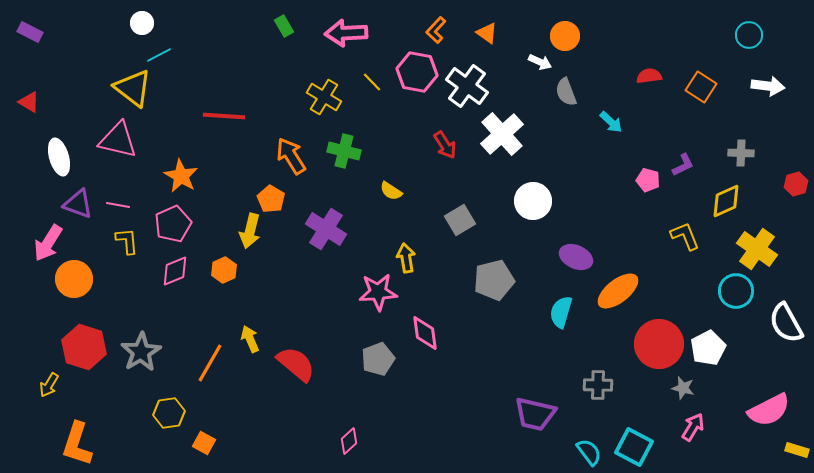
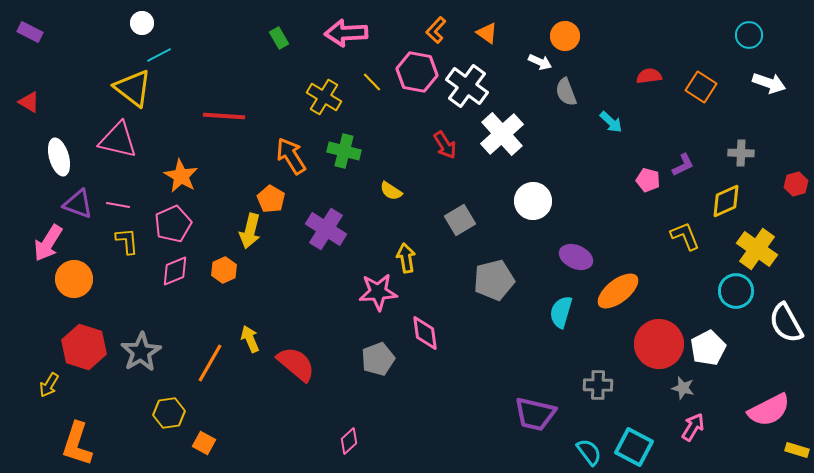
green rectangle at (284, 26): moved 5 px left, 12 px down
white arrow at (768, 86): moved 1 px right, 3 px up; rotated 12 degrees clockwise
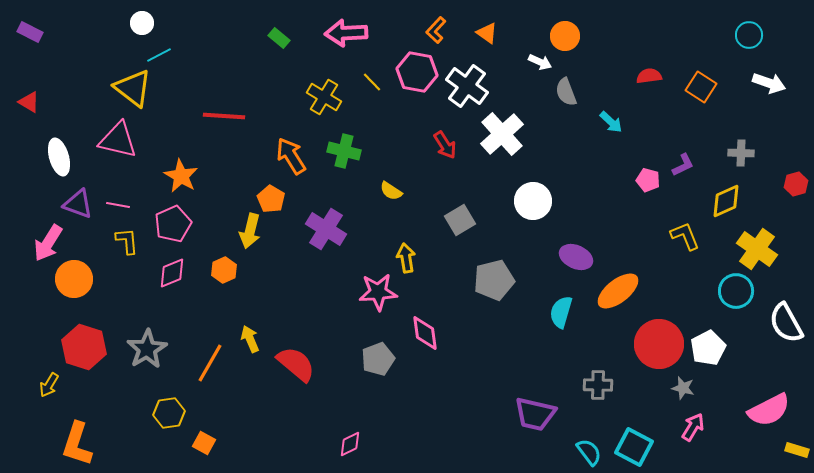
green rectangle at (279, 38): rotated 20 degrees counterclockwise
pink diamond at (175, 271): moved 3 px left, 2 px down
gray star at (141, 352): moved 6 px right, 3 px up
pink diamond at (349, 441): moved 1 px right, 3 px down; rotated 16 degrees clockwise
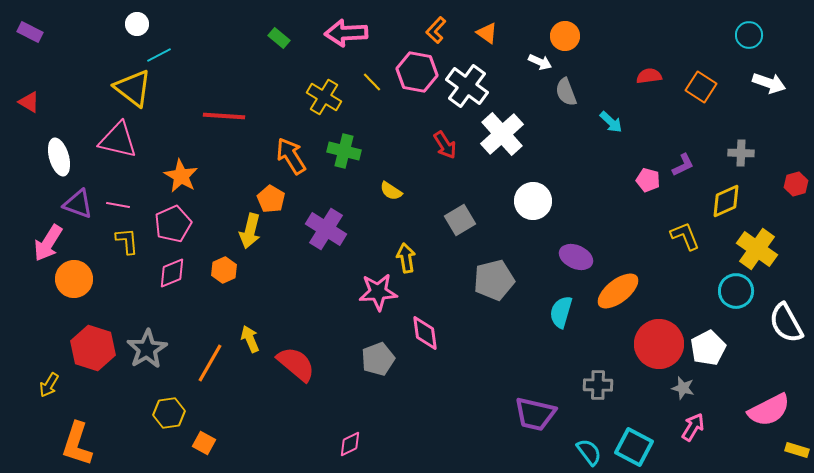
white circle at (142, 23): moved 5 px left, 1 px down
red hexagon at (84, 347): moved 9 px right, 1 px down
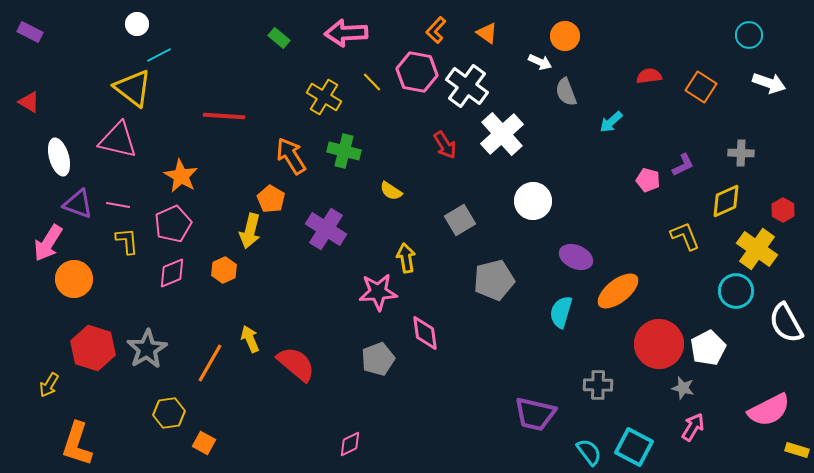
cyan arrow at (611, 122): rotated 95 degrees clockwise
red hexagon at (796, 184): moved 13 px left, 26 px down; rotated 15 degrees counterclockwise
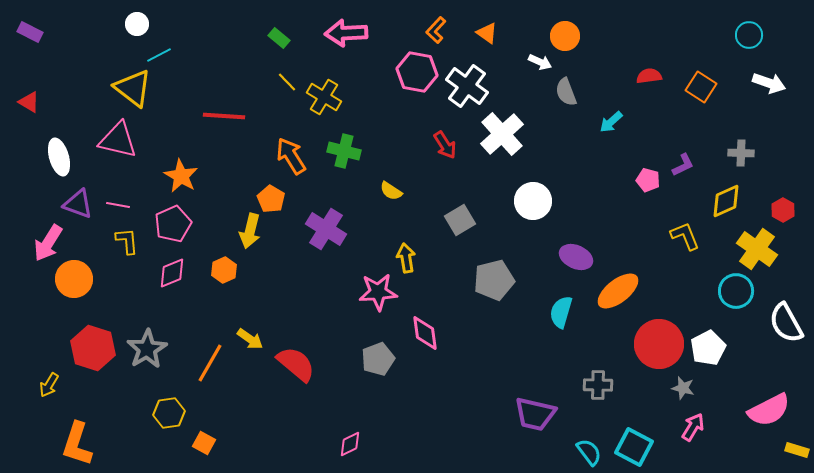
yellow line at (372, 82): moved 85 px left
yellow arrow at (250, 339): rotated 148 degrees clockwise
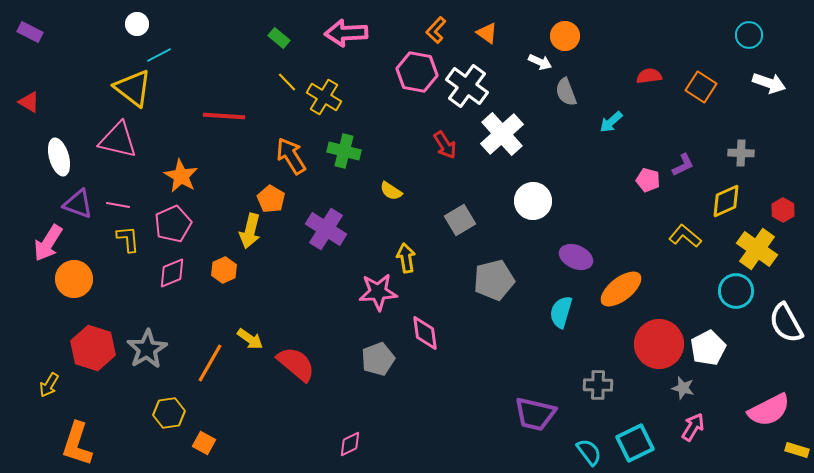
yellow L-shape at (685, 236): rotated 28 degrees counterclockwise
yellow L-shape at (127, 241): moved 1 px right, 2 px up
orange ellipse at (618, 291): moved 3 px right, 2 px up
cyan square at (634, 447): moved 1 px right, 4 px up; rotated 36 degrees clockwise
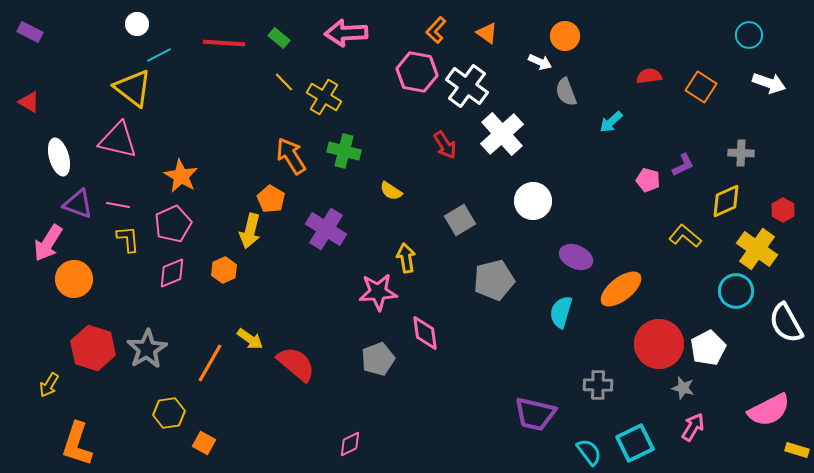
yellow line at (287, 82): moved 3 px left
red line at (224, 116): moved 73 px up
